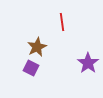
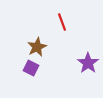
red line: rotated 12 degrees counterclockwise
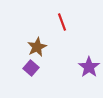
purple star: moved 1 px right, 4 px down
purple square: rotated 14 degrees clockwise
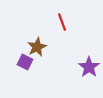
purple square: moved 6 px left, 6 px up; rotated 14 degrees counterclockwise
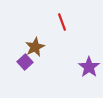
brown star: moved 2 px left
purple square: rotated 21 degrees clockwise
